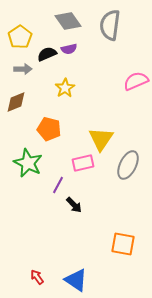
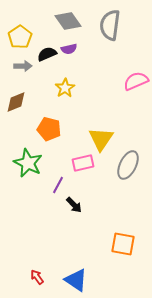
gray arrow: moved 3 px up
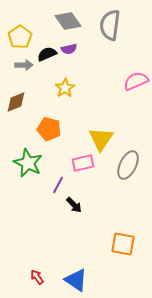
gray arrow: moved 1 px right, 1 px up
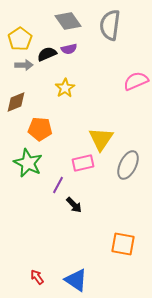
yellow pentagon: moved 2 px down
orange pentagon: moved 9 px left; rotated 10 degrees counterclockwise
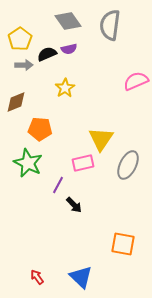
blue triangle: moved 5 px right, 3 px up; rotated 10 degrees clockwise
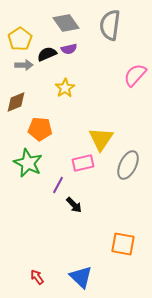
gray diamond: moved 2 px left, 2 px down
pink semicircle: moved 1 px left, 6 px up; rotated 25 degrees counterclockwise
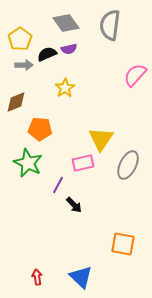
red arrow: rotated 28 degrees clockwise
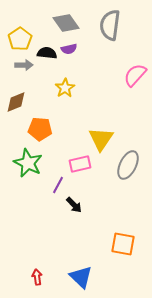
black semicircle: moved 1 px up; rotated 30 degrees clockwise
pink rectangle: moved 3 px left, 1 px down
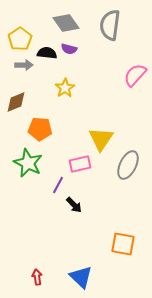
purple semicircle: rotated 28 degrees clockwise
